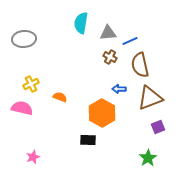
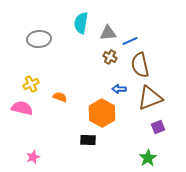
gray ellipse: moved 15 px right
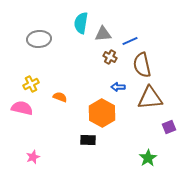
gray triangle: moved 5 px left, 1 px down
brown semicircle: moved 2 px right
blue arrow: moved 1 px left, 2 px up
brown triangle: rotated 16 degrees clockwise
purple square: moved 11 px right
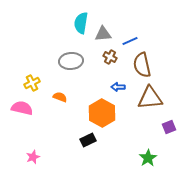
gray ellipse: moved 32 px right, 22 px down
yellow cross: moved 1 px right, 1 px up
black rectangle: rotated 28 degrees counterclockwise
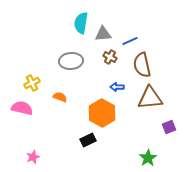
blue arrow: moved 1 px left
